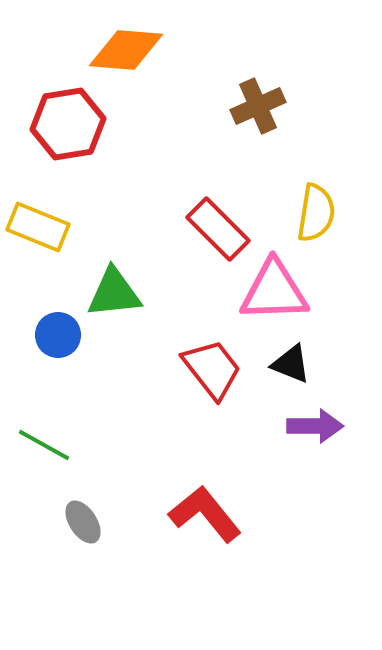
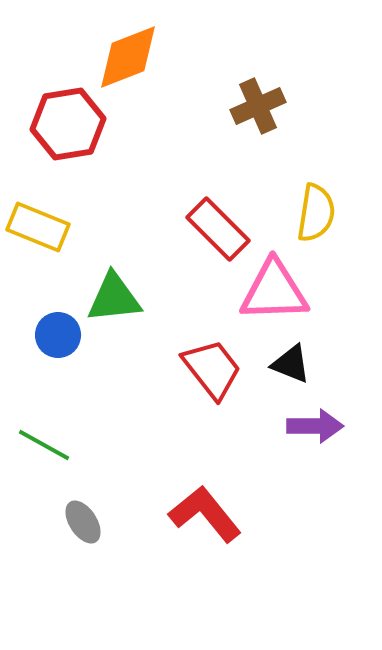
orange diamond: moved 2 px right, 7 px down; rotated 26 degrees counterclockwise
green triangle: moved 5 px down
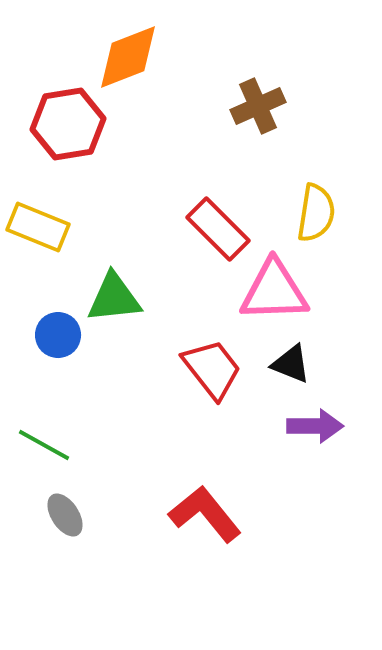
gray ellipse: moved 18 px left, 7 px up
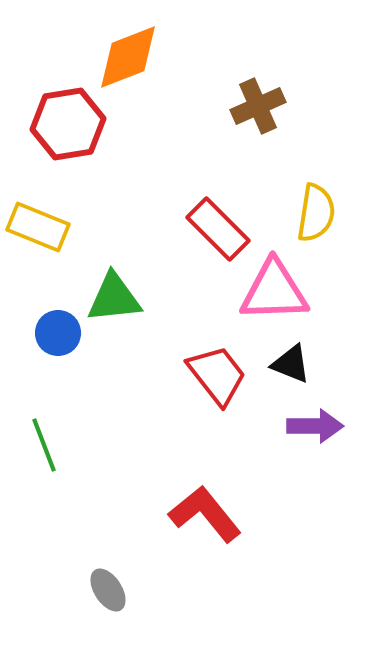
blue circle: moved 2 px up
red trapezoid: moved 5 px right, 6 px down
green line: rotated 40 degrees clockwise
gray ellipse: moved 43 px right, 75 px down
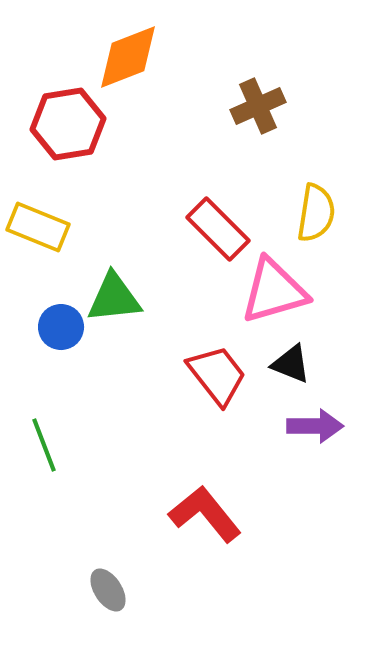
pink triangle: rotated 14 degrees counterclockwise
blue circle: moved 3 px right, 6 px up
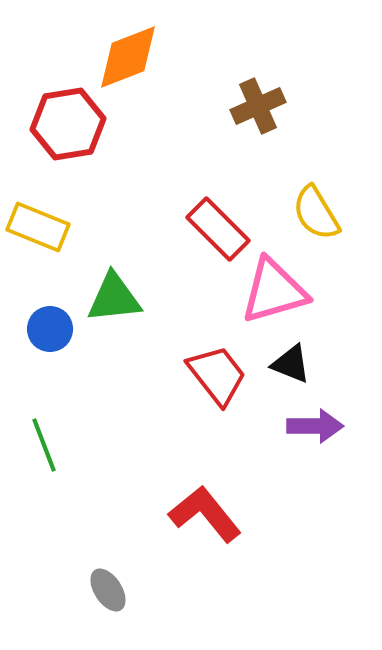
yellow semicircle: rotated 140 degrees clockwise
blue circle: moved 11 px left, 2 px down
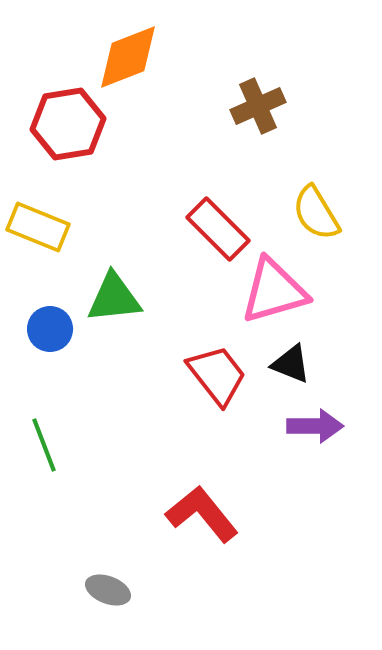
red L-shape: moved 3 px left
gray ellipse: rotated 36 degrees counterclockwise
